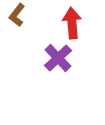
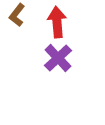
red arrow: moved 15 px left, 1 px up
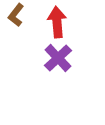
brown L-shape: moved 1 px left
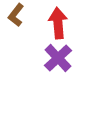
red arrow: moved 1 px right, 1 px down
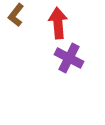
purple cross: moved 11 px right; rotated 20 degrees counterclockwise
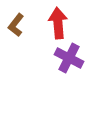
brown L-shape: moved 10 px down
